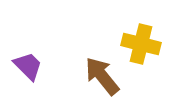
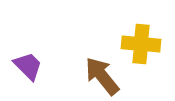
yellow cross: rotated 9 degrees counterclockwise
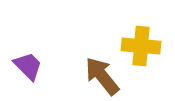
yellow cross: moved 2 px down
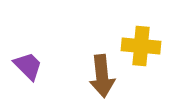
brown arrow: rotated 147 degrees counterclockwise
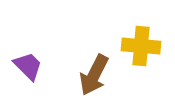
brown arrow: moved 8 px left, 1 px up; rotated 33 degrees clockwise
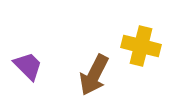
yellow cross: rotated 9 degrees clockwise
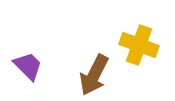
yellow cross: moved 2 px left, 1 px up; rotated 6 degrees clockwise
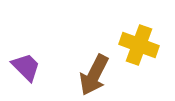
purple trapezoid: moved 2 px left, 1 px down
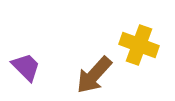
brown arrow: rotated 15 degrees clockwise
